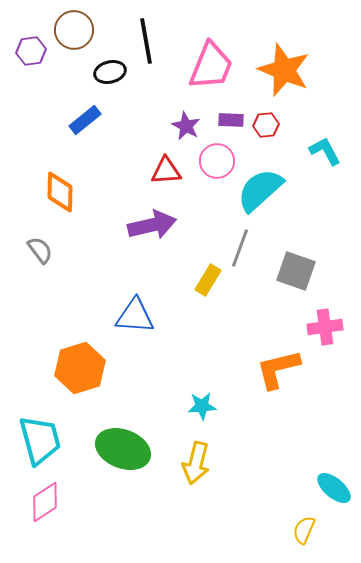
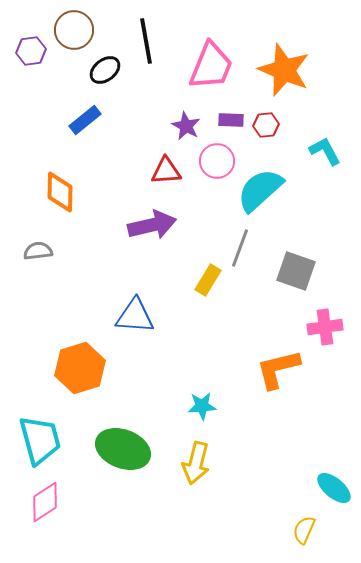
black ellipse: moved 5 px left, 2 px up; rotated 24 degrees counterclockwise
gray semicircle: moved 2 px left, 1 px down; rotated 60 degrees counterclockwise
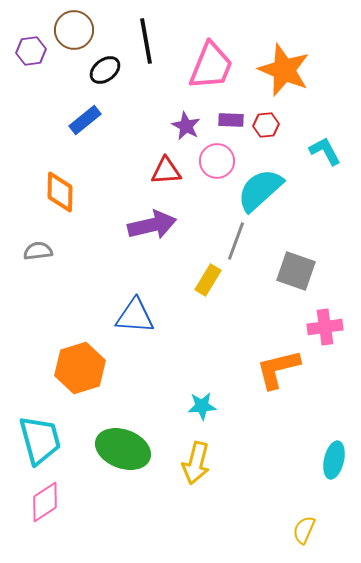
gray line: moved 4 px left, 7 px up
cyan ellipse: moved 28 px up; rotated 63 degrees clockwise
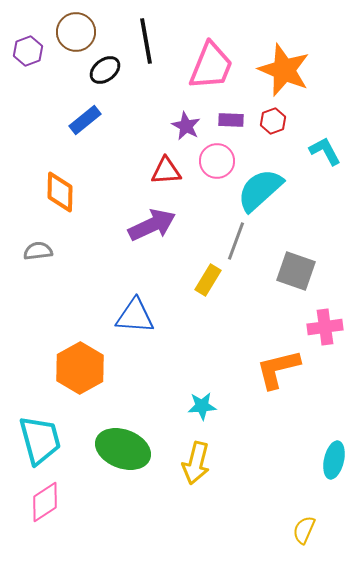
brown circle: moved 2 px right, 2 px down
purple hexagon: moved 3 px left; rotated 12 degrees counterclockwise
red hexagon: moved 7 px right, 4 px up; rotated 15 degrees counterclockwise
purple arrow: rotated 12 degrees counterclockwise
orange hexagon: rotated 12 degrees counterclockwise
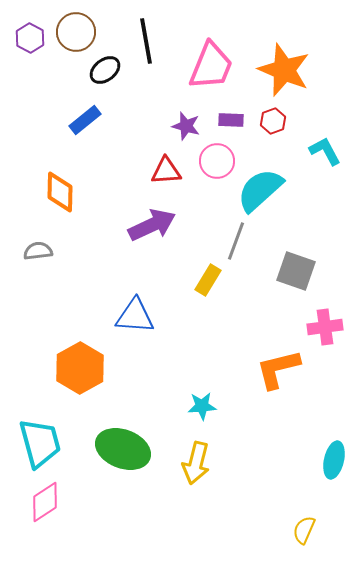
purple hexagon: moved 2 px right, 13 px up; rotated 12 degrees counterclockwise
purple star: rotated 12 degrees counterclockwise
cyan trapezoid: moved 3 px down
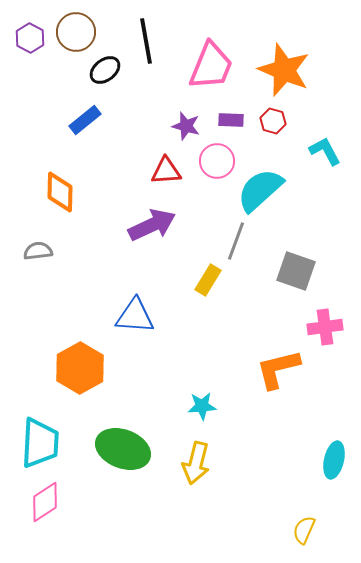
red hexagon: rotated 25 degrees counterclockwise
cyan trapezoid: rotated 18 degrees clockwise
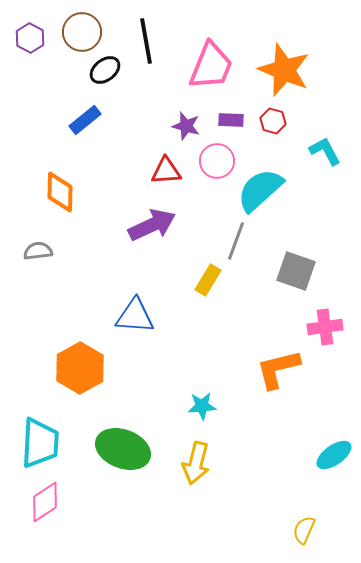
brown circle: moved 6 px right
cyan ellipse: moved 5 px up; rotated 42 degrees clockwise
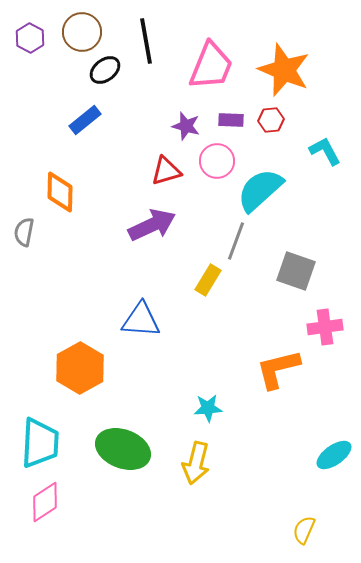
red hexagon: moved 2 px left, 1 px up; rotated 20 degrees counterclockwise
red triangle: rotated 12 degrees counterclockwise
gray semicircle: moved 14 px left, 19 px up; rotated 72 degrees counterclockwise
blue triangle: moved 6 px right, 4 px down
cyan star: moved 6 px right, 2 px down
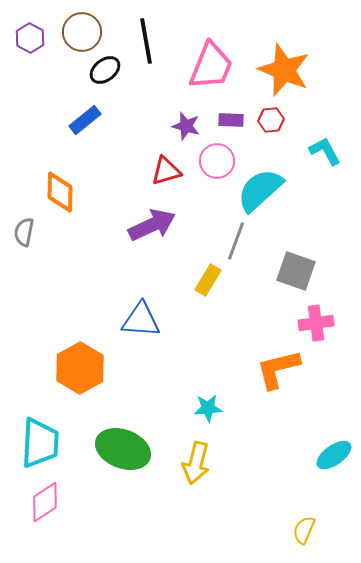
pink cross: moved 9 px left, 4 px up
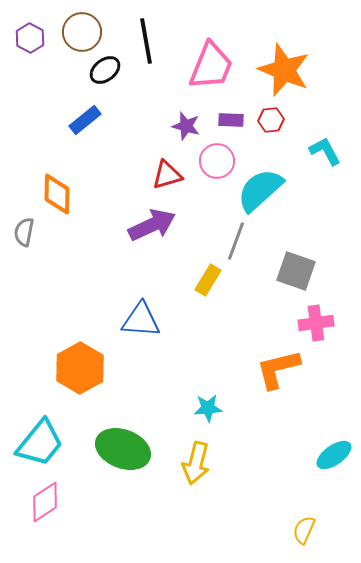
red triangle: moved 1 px right, 4 px down
orange diamond: moved 3 px left, 2 px down
cyan trapezoid: rotated 36 degrees clockwise
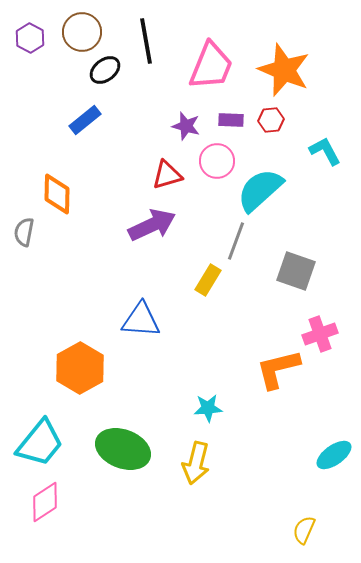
pink cross: moved 4 px right, 11 px down; rotated 12 degrees counterclockwise
